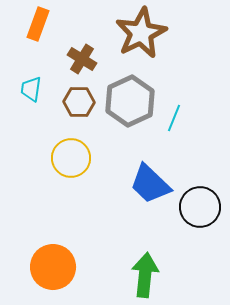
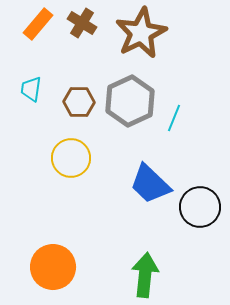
orange rectangle: rotated 20 degrees clockwise
brown cross: moved 36 px up
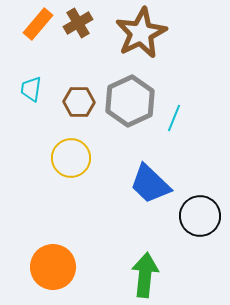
brown cross: moved 4 px left; rotated 28 degrees clockwise
black circle: moved 9 px down
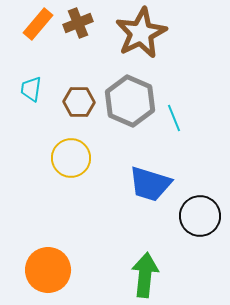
brown cross: rotated 8 degrees clockwise
gray hexagon: rotated 12 degrees counterclockwise
cyan line: rotated 44 degrees counterclockwise
blue trapezoid: rotated 27 degrees counterclockwise
orange circle: moved 5 px left, 3 px down
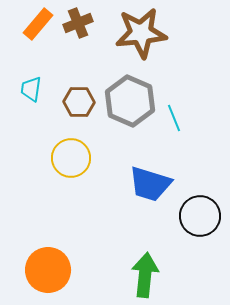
brown star: rotated 21 degrees clockwise
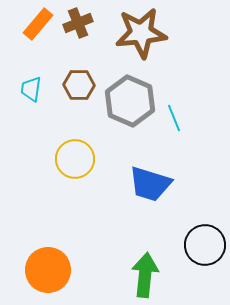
brown hexagon: moved 17 px up
yellow circle: moved 4 px right, 1 px down
black circle: moved 5 px right, 29 px down
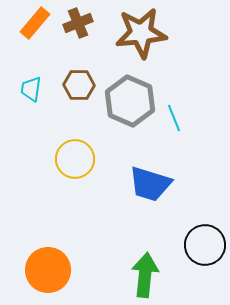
orange rectangle: moved 3 px left, 1 px up
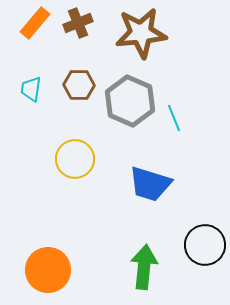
green arrow: moved 1 px left, 8 px up
